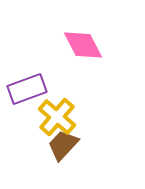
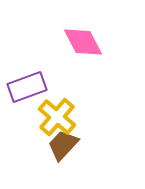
pink diamond: moved 3 px up
purple rectangle: moved 2 px up
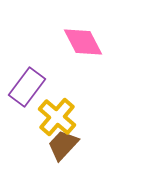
purple rectangle: rotated 33 degrees counterclockwise
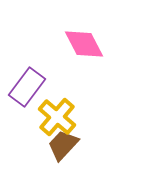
pink diamond: moved 1 px right, 2 px down
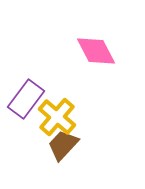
pink diamond: moved 12 px right, 7 px down
purple rectangle: moved 1 px left, 12 px down
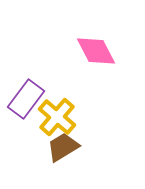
brown trapezoid: moved 2 px down; rotated 16 degrees clockwise
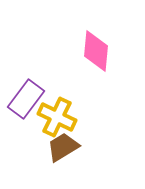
pink diamond: rotated 33 degrees clockwise
yellow cross: rotated 15 degrees counterclockwise
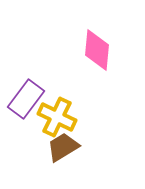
pink diamond: moved 1 px right, 1 px up
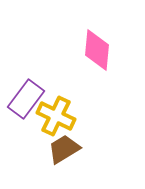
yellow cross: moved 1 px left, 1 px up
brown trapezoid: moved 1 px right, 2 px down
